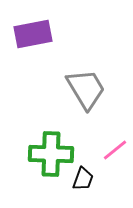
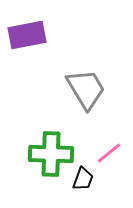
purple rectangle: moved 6 px left, 1 px down
pink line: moved 6 px left, 3 px down
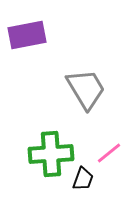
green cross: rotated 6 degrees counterclockwise
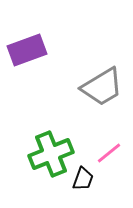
purple rectangle: moved 15 px down; rotated 9 degrees counterclockwise
gray trapezoid: moved 16 px right, 2 px up; rotated 90 degrees clockwise
green cross: rotated 18 degrees counterclockwise
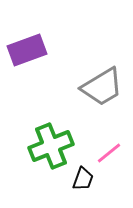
green cross: moved 8 px up
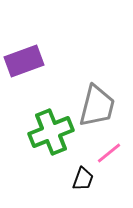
purple rectangle: moved 3 px left, 11 px down
gray trapezoid: moved 5 px left, 19 px down; rotated 45 degrees counterclockwise
green cross: moved 14 px up
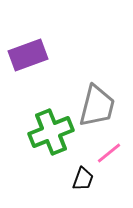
purple rectangle: moved 4 px right, 6 px up
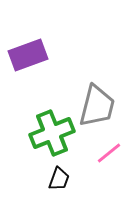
green cross: moved 1 px right, 1 px down
black trapezoid: moved 24 px left
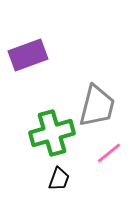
green cross: rotated 6 degrees clockwise
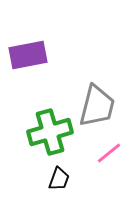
purple rectangle: rotated 9 degrees clockwise
green cross: moved 2 px left, 1 px up
